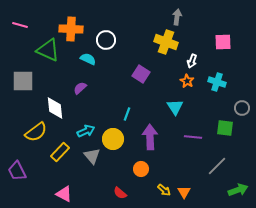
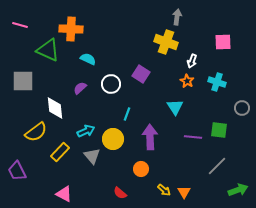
white circle: moved 5 px right, 44 px down
green square: moved 6 px left, 2 px down
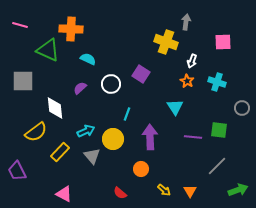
gray arrow: moved 9 px right, 5 px down
orange triangle: moved 6 px right, 1 px up
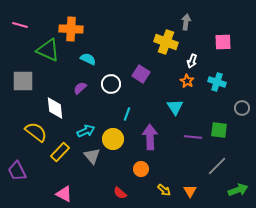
yellow semicircle: rotated 105 degrees counterclockwise
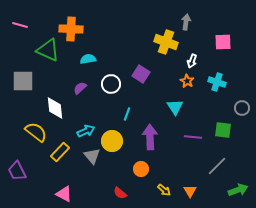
cyan semicircle: rotated 35 degrees counterclockwise
green square: moved 4 px right
yellow circle: moved 1 px left, 2 px down
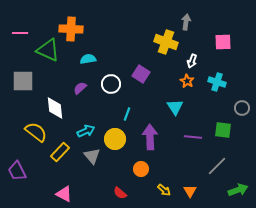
pink line: moved 8 px down; rotated 14 degrees counterclockwise
yellow circle: moved 3 px right, 2 px up
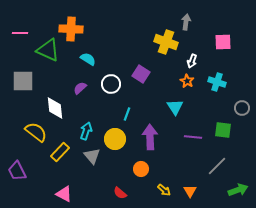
cyan semicircle: rotated 42 degrees clockwise
cyan arrow: rotated 48 degrees counterclockwise
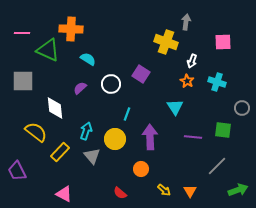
pink line: moved 2 px right
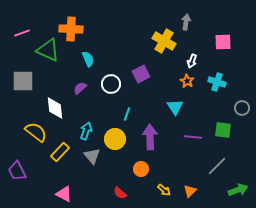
pink line: rotated 21 degrees counterclockwise
yellow cross: moved 2 px left, 1 px up; rotated 10 degrees clockwise
cyan semicircle: rotated 35 degrees clockwise
purple square: rotated 30 degrees clockwise
orange triangle: rotated 16 degrees clockwise
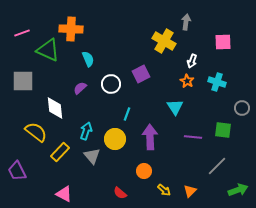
orange circle: moved 3 px right, 2 px down
